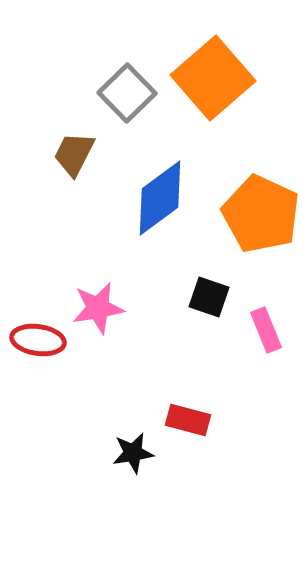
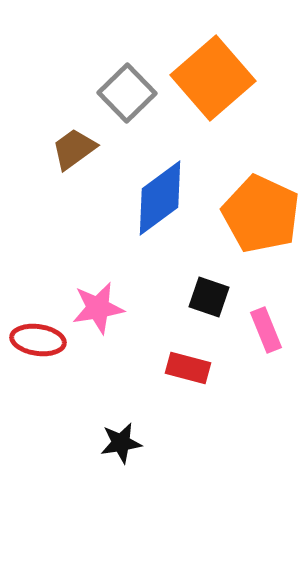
brown trapezoid: moved 5 px up; rotated 27 degrees clockwise
red rectangle: moved 52 px up
black star: moved 12 px left, 10 px up
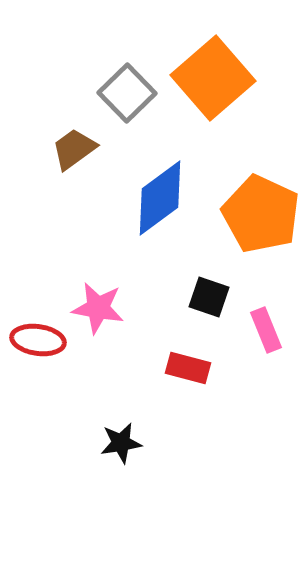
pink star: rotated 20 degrees clockwise
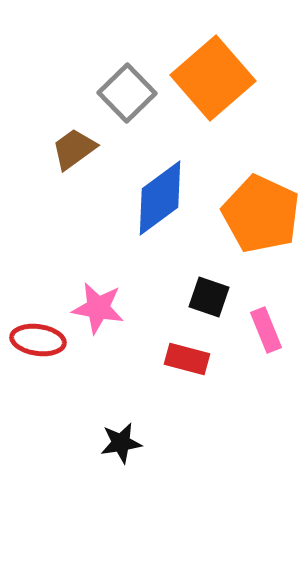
red rectangle: moved 1 px left, 9 px up
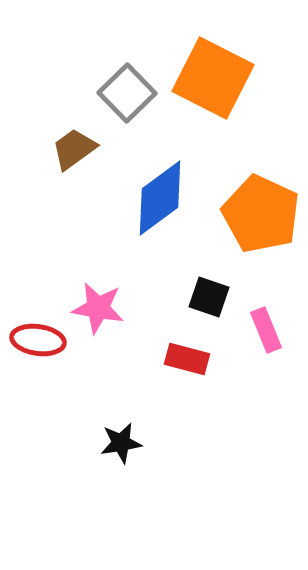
orange square: rotated 22 degrees counterclockwise
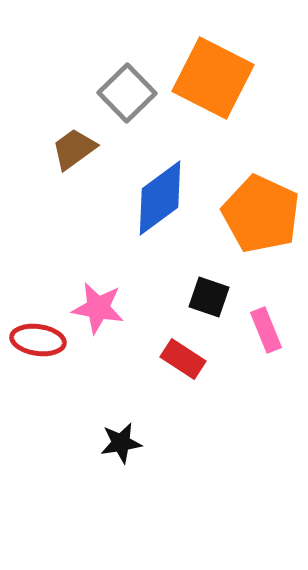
red rectangle: moved 4 px left; rotated 18 degrees clockwise
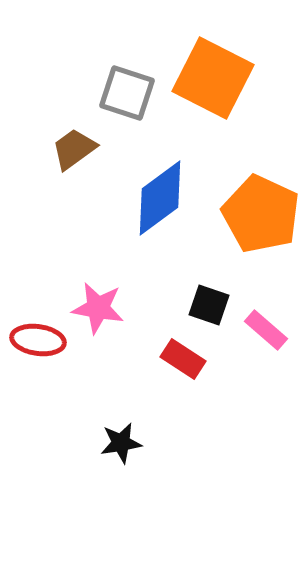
gray square: rotated 28 degrees counterclockwise
black square: moved 8 px down
pink rectangle: rotated 27 degrees counterclockwise
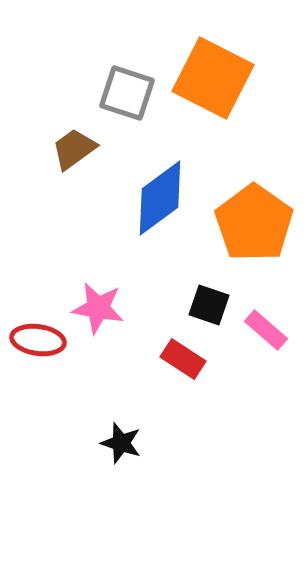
orange pentagon: moved 7 px left, 9 px down; rotated 10 degrees clockwise
black star: rotated 27 degrees clockwise
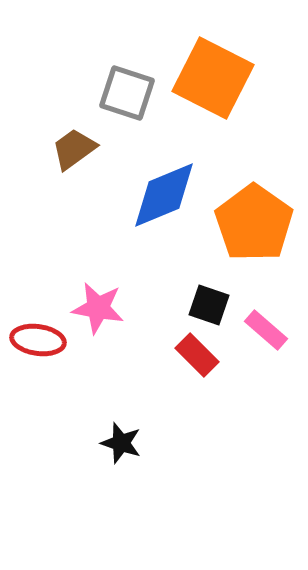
blue diamond: moved 4 px right, 3 px up; rotated 14 degrees clockwise
red rectangle: moved 14 px right, 4 px up; rotated 12 degrees clockwise
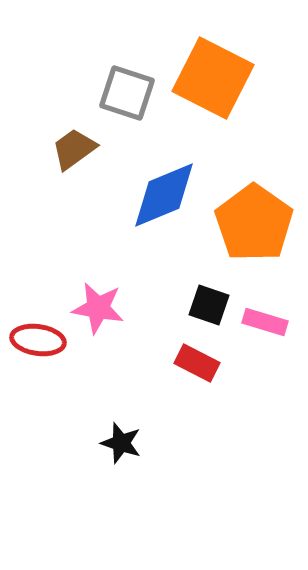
pink rectangle: moved 1 px left, 8 px up; rotated 24 degrees counterclockwise
red rectangle: moved 8 px down; rotated 18 degrees counterclockwise
